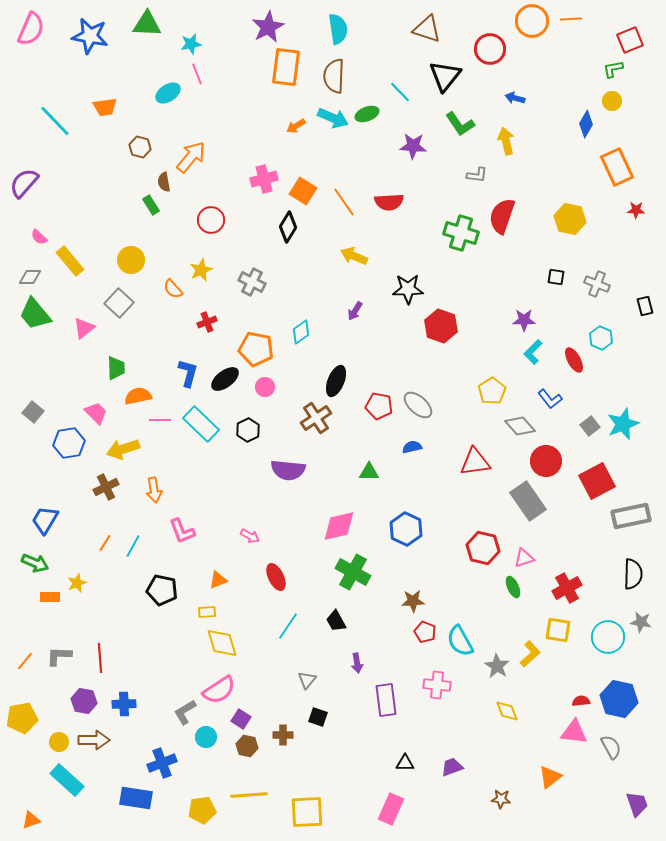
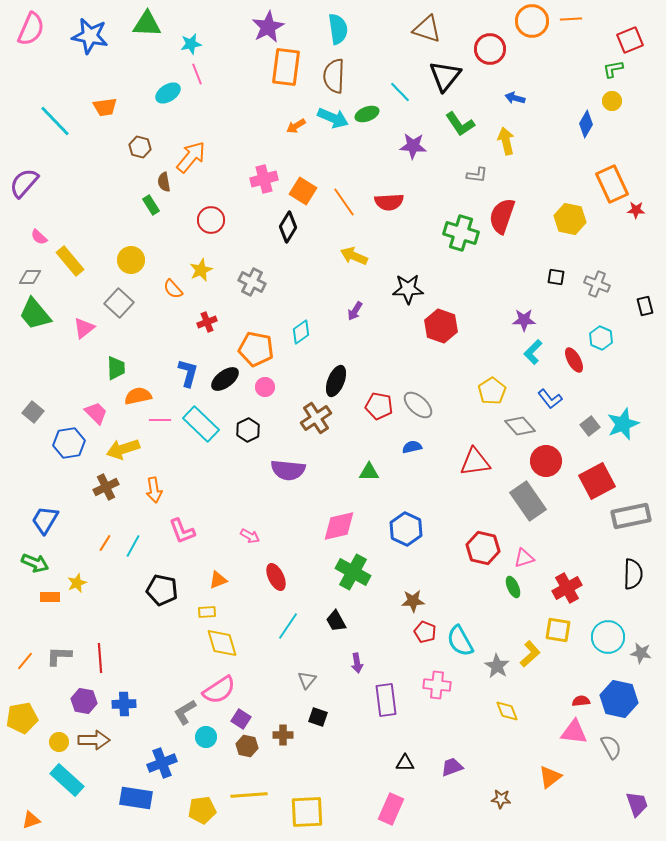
orange rectangle at (617, 167): moved 5 px left, 17 px down
gray star at (641, 622): moved 31 px down
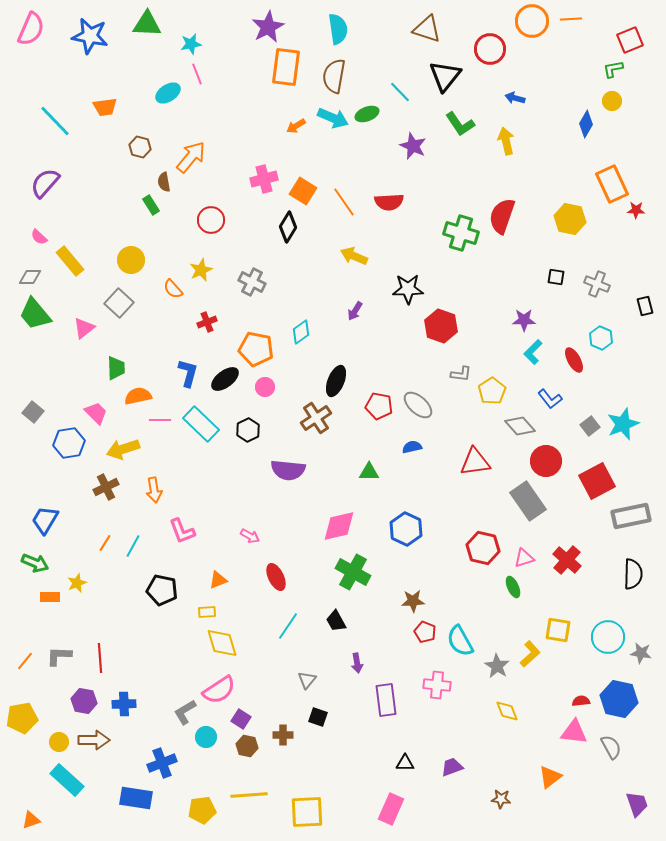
brown semicircle at (334, 76): rotated 8 degrees clockwise
purple star at (413, 146): rotated 20 degrees clockwise
gray L-shape at (477, 175): moved 16 px left, 199 px down
purple semicircle at (24, 183): moved 21 px right
red cross at (567, 588): moved 28 px up; rotated 20 degrees counterclockwise
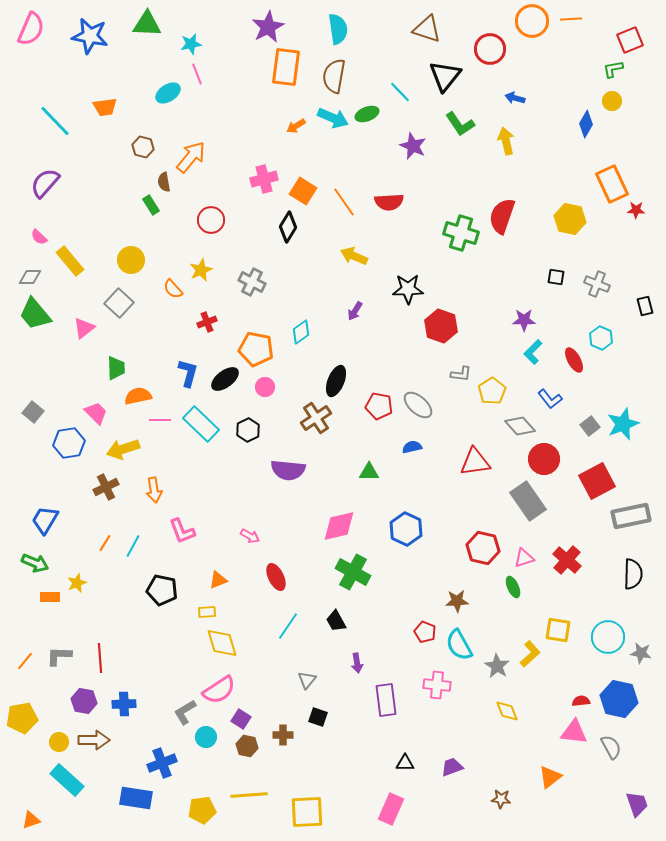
brown hexagon at (140, 147): moved 3 px right
red circle at (546, 461): moved 2 px left, 2 px up
brown star at (413, 601): moved 44 px right
cyan semicircle at (460, 641): moved 1 px left, 4 px down
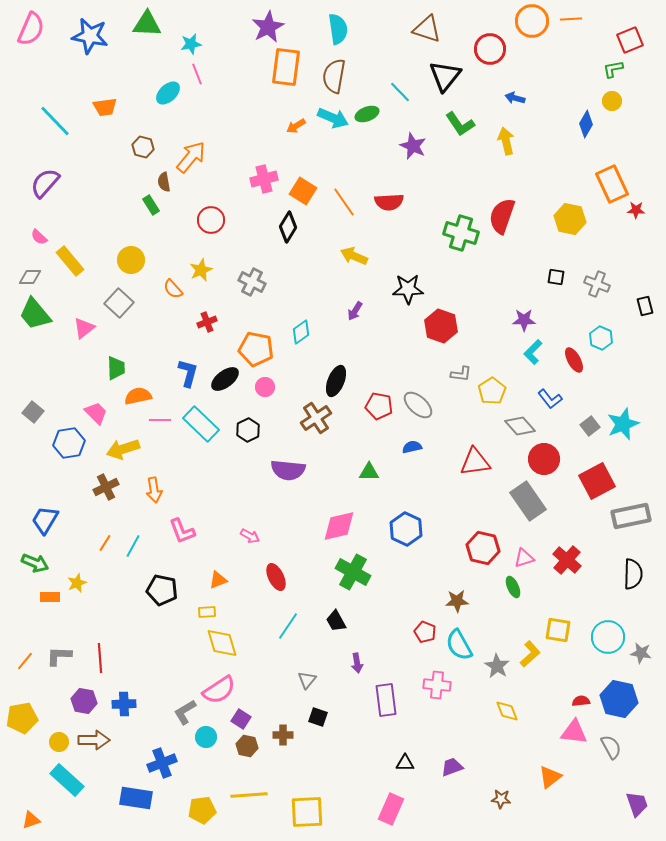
cyan ellipse at (168, 93): rotated 10 degrees counterclockwise
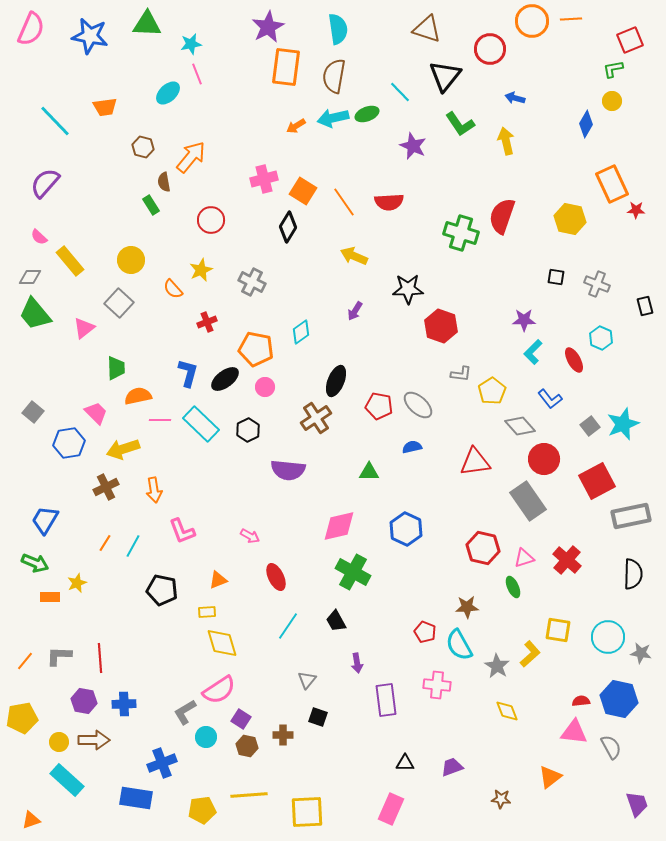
cyan arrow at (333, 118): rotated 144 degrees clockwise
brown star at (457, 601): moved 10 px right, 6 px down
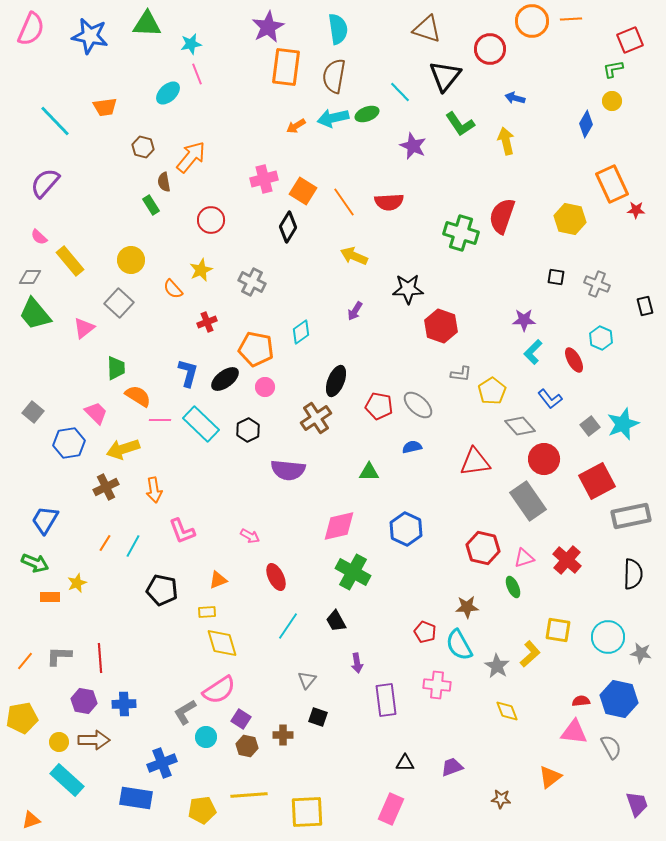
orange semicircle at (138, 396): rotated 44 degrees clockwise
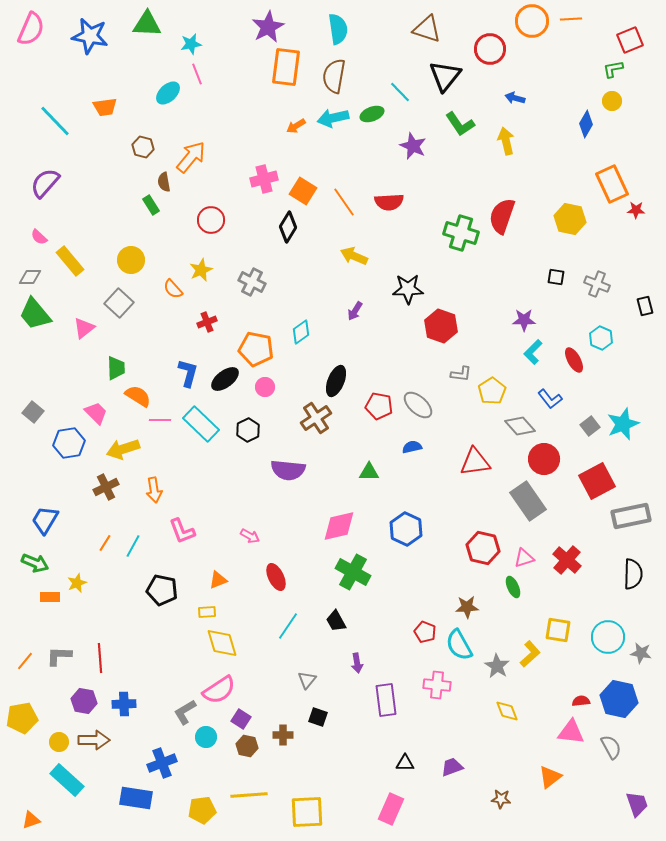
green ellipse at (367, 114): moved 5 px right
pink triangle at (574, 732): moved 3 px left
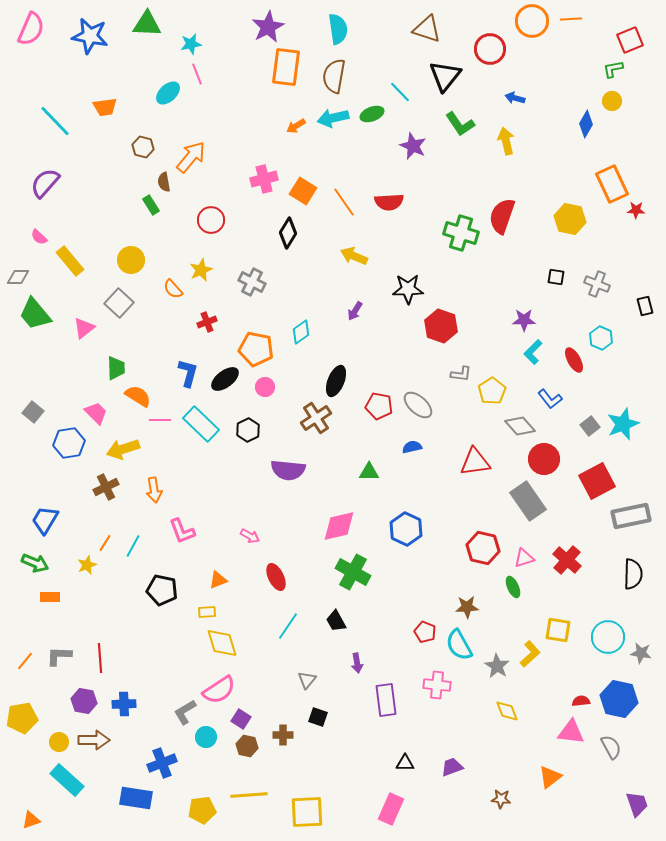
black diamond at (288, 227): moved 6 px down
gray diamond at (30, 277): moved 12 px left
yellow star at (77, 583): moved 10 px right, 18 px up
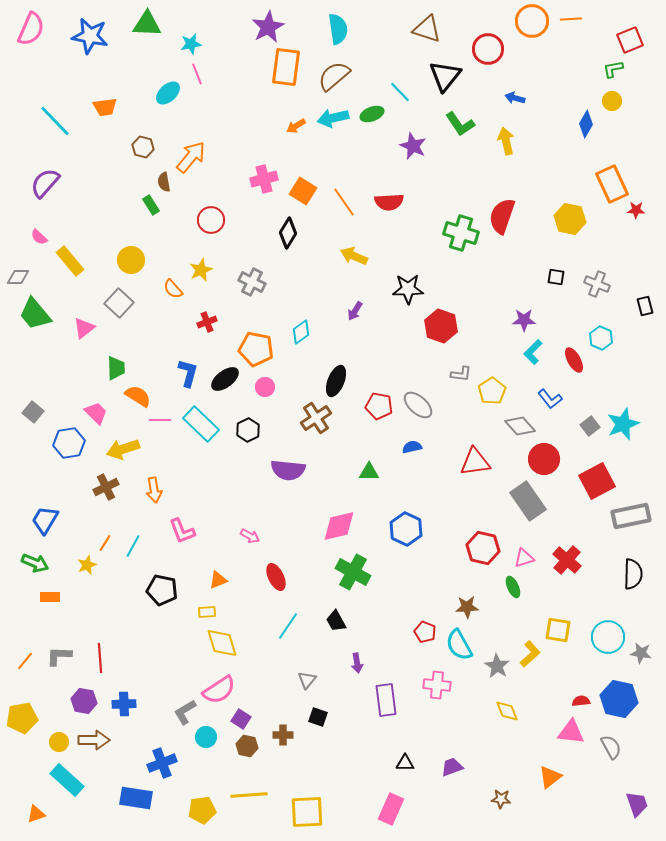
red circle at (490, 49): moved 2 px left
brown semicircle at (334, 76): rotated 40 degrees clockwise
orange triangle at (31, 820): moved 5 px right, 6 px up
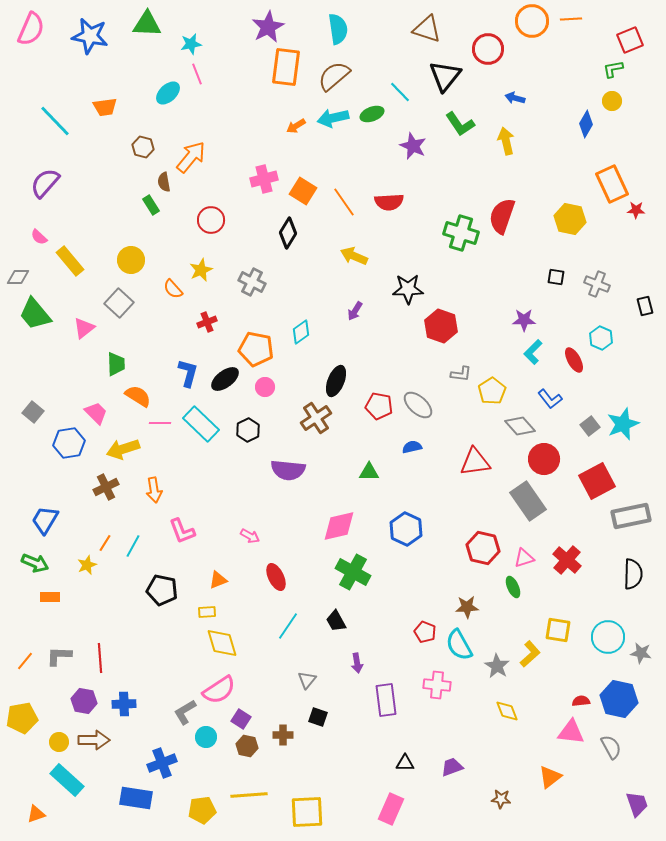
green trapezoid at (116, 368): moved 4 px up
pink line at (160, 420): moved 3 px down
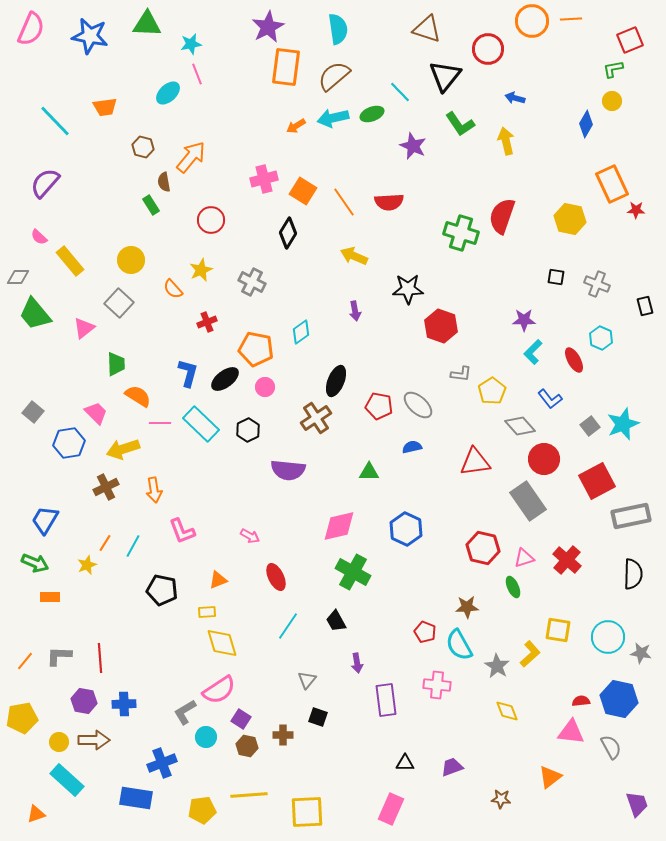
purple arrow at (355, 311): rotated 42 degrees counterclockwise
